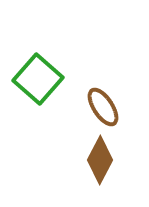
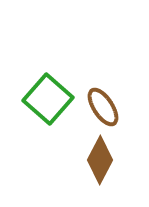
green square: moved 10 px right, 20 px down
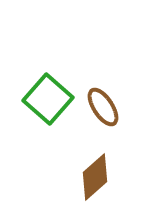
brown diamond: moved 5 px left, 17 px down; rotated 21 degrees clockwise
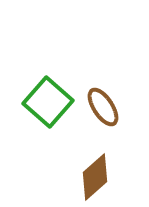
green square: moved 3 px down
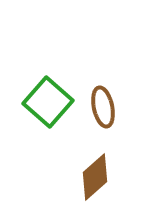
brown ellipse: rotated 21 degrees clockwise
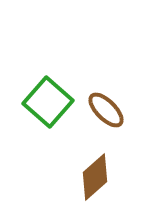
brown ellipse: moved 3 px right, 3 px down; rotated 33 degrees counterclockwise
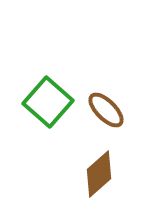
brown diamond: moved 4 px right, 3 px up
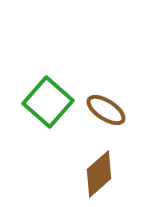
brown ellipse: rotated 12 degrees counterclockwise
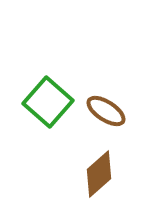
brown ellipse: moved 1 px down
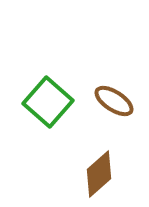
brown ellipse: moved 8 px right, 10 px up
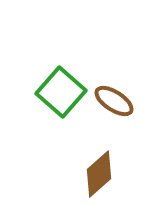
green square: moved 13 px right, 10 px up
